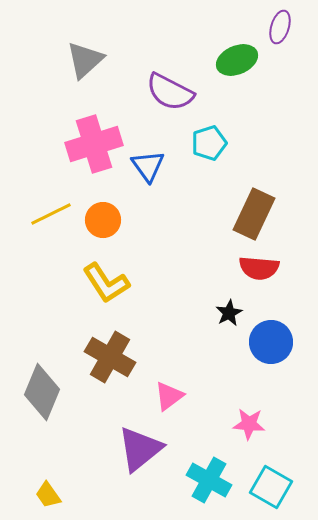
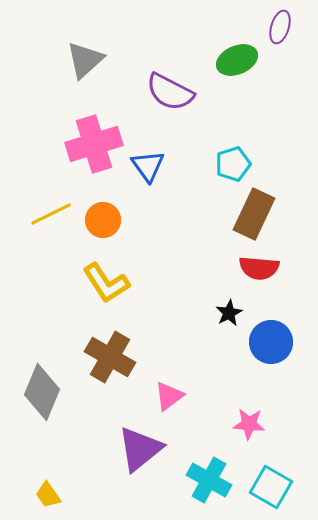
cyan pentagon: moved 24 px right, 21 px down
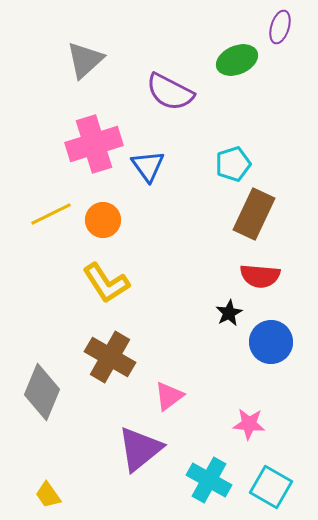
red semicircle: moved 1 px right, 8 px down
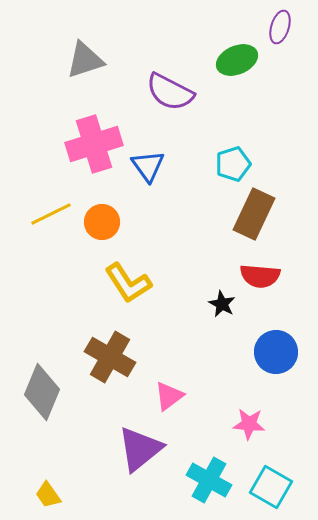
gray triangle: rotated 24 degrees clockwise
orange circle: moved 1 px left, 2 px down
yellow L-shape: moved 22 px right
black star: moved 7 px left, 9 px up; rotated 16 degrees counterclockwise
blue circle: moved 5 px right, 10 px down
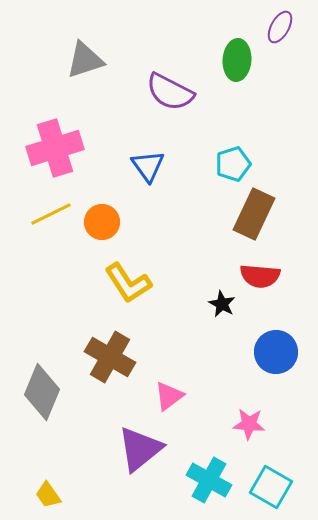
purple ellipse: rotated 12 degrees clockwise
green ellipse: rotated 63 degrees counterclockwise
pink cross: moved 39 px left, 4 px down
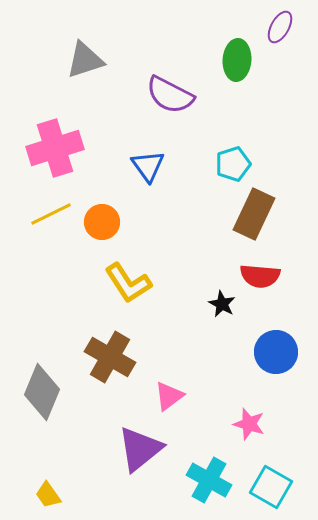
purple semicircle: moved 3 px down
pink star: rotated 12 degrees clockwise
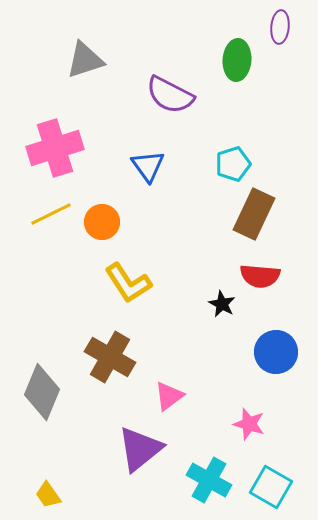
purple ellipse: rotated 24 degrees counterclockwise
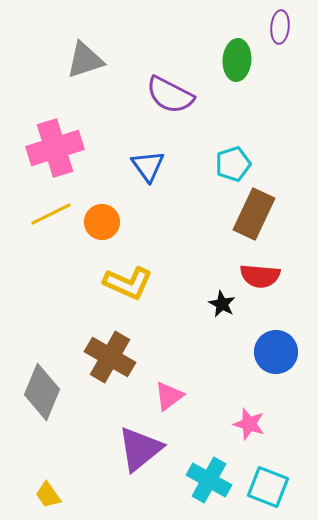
yellow L-shape: rotated 33 degrees counterclockwise
cyan square: moved 3 px left; rotated 9 degrees counterclockwise
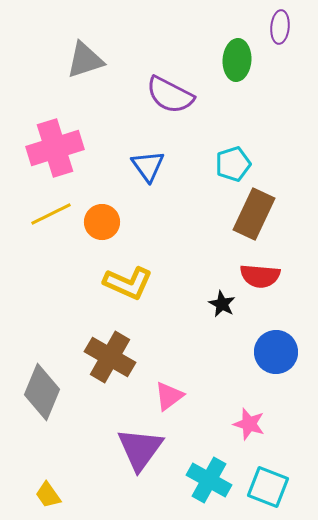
purple triangle: rotated 15 degrees counterclockwise
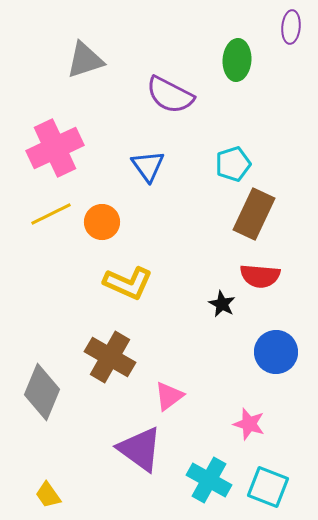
purple ellipse: moved 11 px right
pink cross: rotated 8 degrees counterclockwise
purple triangle: rotated 30 degrees counterclockwise
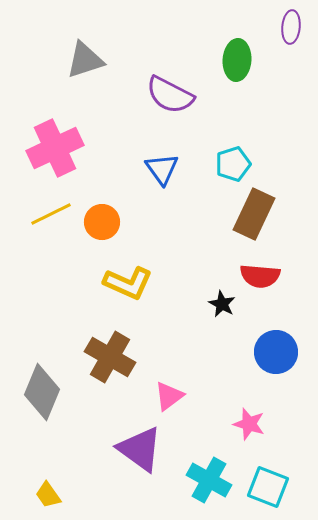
blue triangle: moved 14 px right, 3 px down
